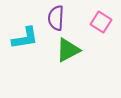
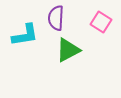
cyan L-shape: moved 3 px up
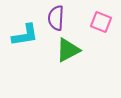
pink square: rotated 10 degrees counterclockwise
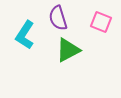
purple semicircle: moved 2 px right; rotated 20 degrees counterclockwise
cyan L-shape: rotated 132 degrees clockwise
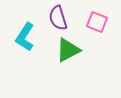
pink square: moved 4 px left
cyan L-shape: moved 2 px down
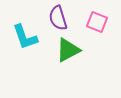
cyan L-shape: rotated 52 degrees counterclockwise
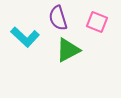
cyan L-shape: rotated 28 degrees counterclockwise
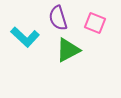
pink square: moved 2 px left, 1 px down
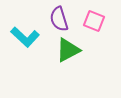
purple semicircle: moved 1 px right, 1 px down
pink square: moved 1 px left, 2 px up
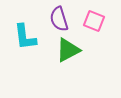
cyan L-shape: rotated 40 degrees clockwise
